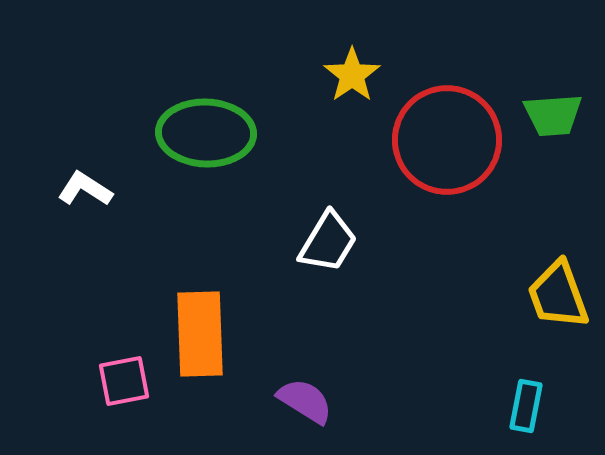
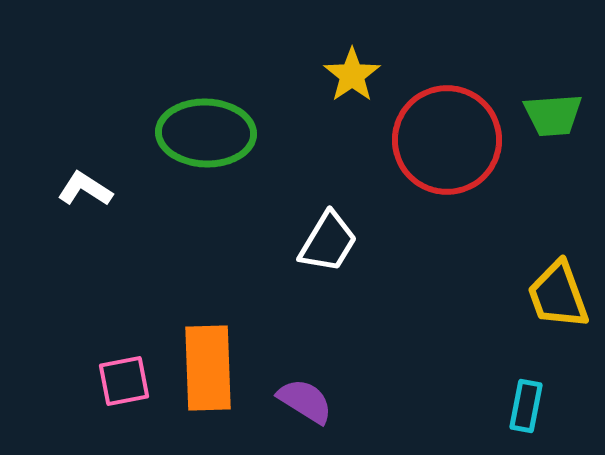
orange rectangle: moved 8 px right, 34 px down
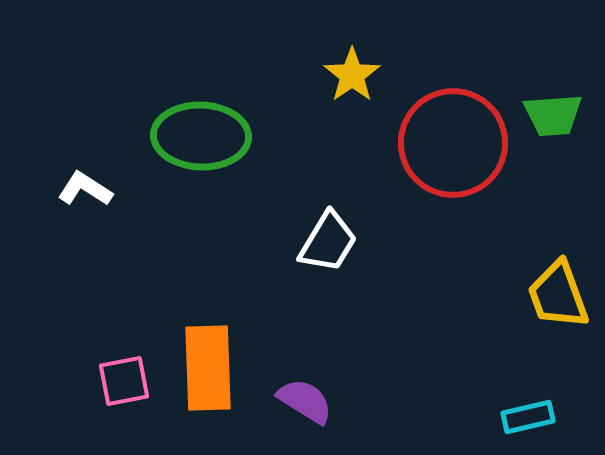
green ellipse: moved 5 px left, 3 px down
red circle: moved 6 px right, 3 px down
cyan rectangle: moved 2 px right, 11 px down; rotated 66 degrees clockwise
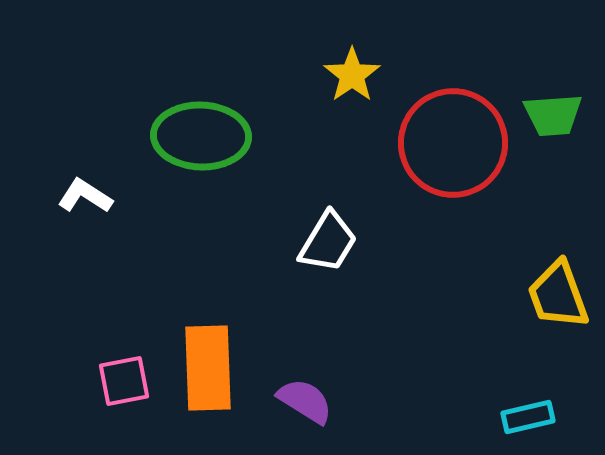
white L-shape: moved 7 px down
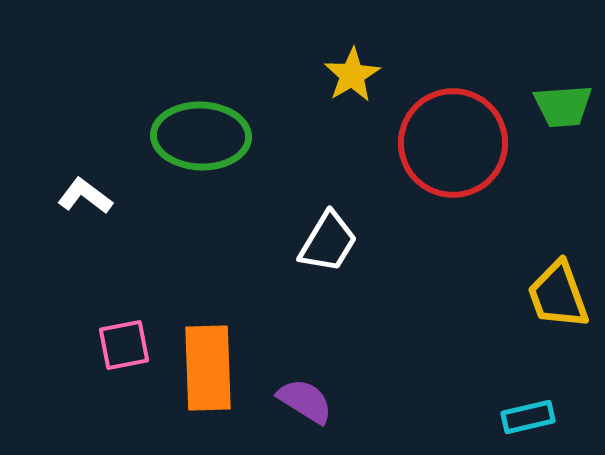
yellow star: rotated 4 degrees clockwise
green trapezoid: moved 10 px right, 9 px up
white L-shape: rotated 4 degrees clockwise
pink square: moved 36 px up
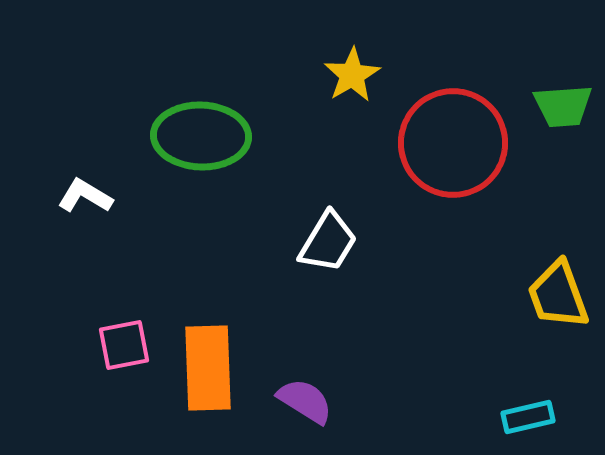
white L-shape: rotated 6 degrees counterclockwise
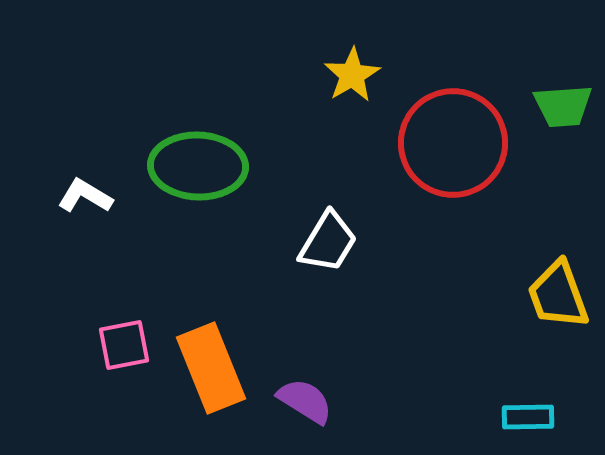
green ellipse: moved 3 px left, 30 px down
orange rectangle: moved 3 px right; rotated 20 degrees counterclockwise
cyan rectangle: rotated 12 degrees clockwise
